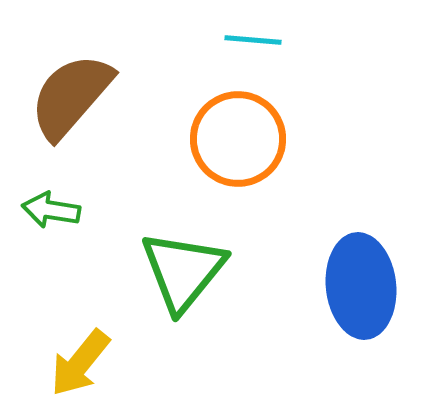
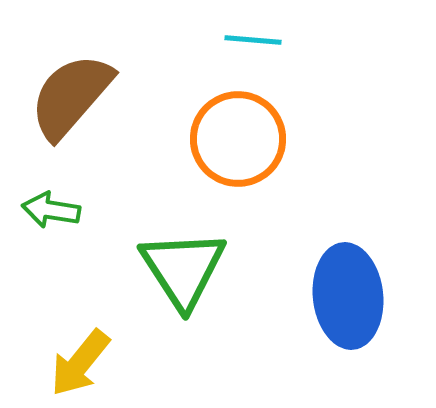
green triangle: moved 2 px up; rotated 12 degrees counterclockwise
blue ellipse: moved 13 px left, 10 px down
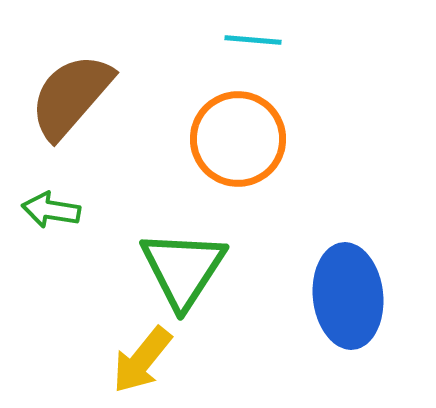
green triangle: rotated 6 degrees clockwise
yellow arrow: moved 62 px right, 3 px up
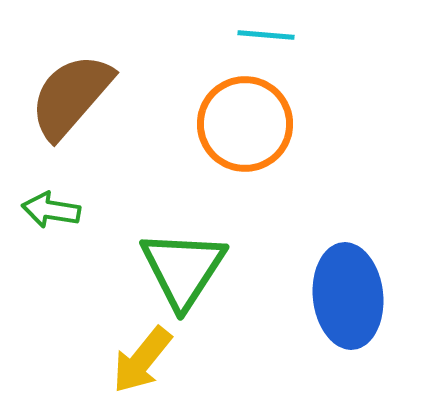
cyan line: moved 13 px right, 5 px up
orange circle: moved 7 px right, 15 px up
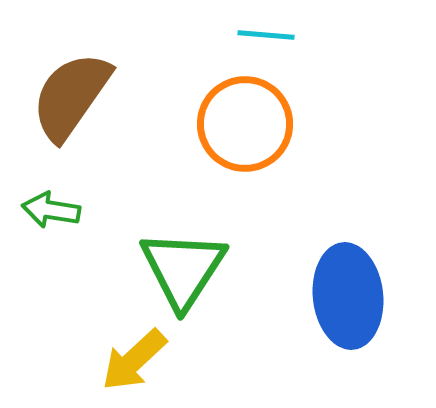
brown semicircle: rotated 6 degrees counterclockwise
yellow arrow: moved 8 px left; rotated 8 degrees clockwise
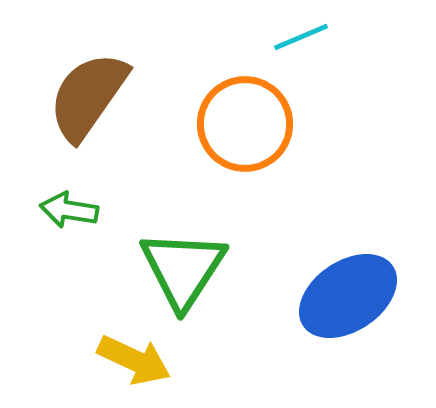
cyan line: moved 35 px right, 2 px down; rotated 28 degrees counterclockwise
brown semicircle: moved 17 px right
green arrow: moved 18 px right
blue ellipse: rotated 62 degrees clockwise
yellow arrow: rotated 112 degrees counterclockwise
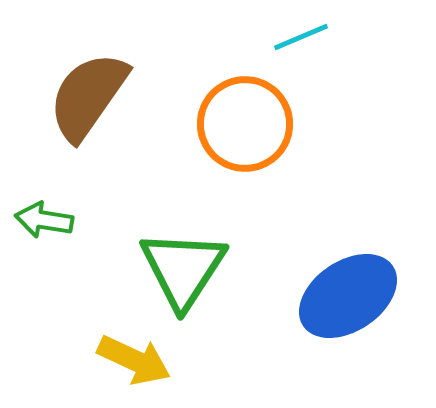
green arrow: moved 25 px left, 10 px down
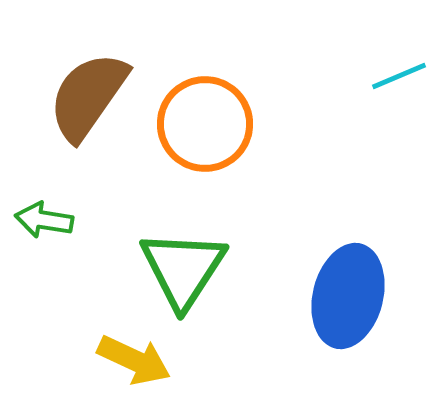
cyan line: moved 98 px right, 39 px down
orange circle: moved 40 px left
blue ellipse: rotated 42 degrees counterclockwise
